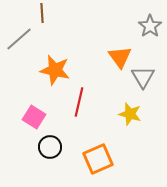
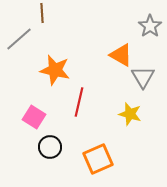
orange triangle: moved 1 px right, 2 px up; rotated 25 degrees counterclockwise
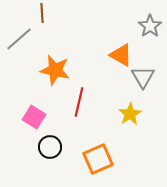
yellow star: rotated 25 degrees clockwise
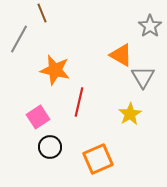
brown line: rotated 18 degrees counterclockwise
gray line: rotated 20 degrees counterclockwise
pink square: moved 4 px right; rotated 25 degrees clockwise
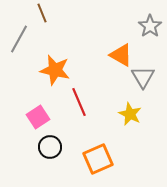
red line: rotated 36 degrees counterclockwise
yellow star: rotated 15 degrees counterclockwise
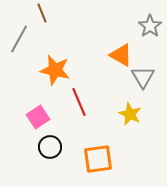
orange square: rotated 16 degrees clockwise
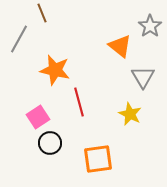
orange triangle: moved 1 px left, 9 px up; rotated 10 degrees clockwise
red line: rotated 8 degrees clockwise
black circle: moved 4 px up
